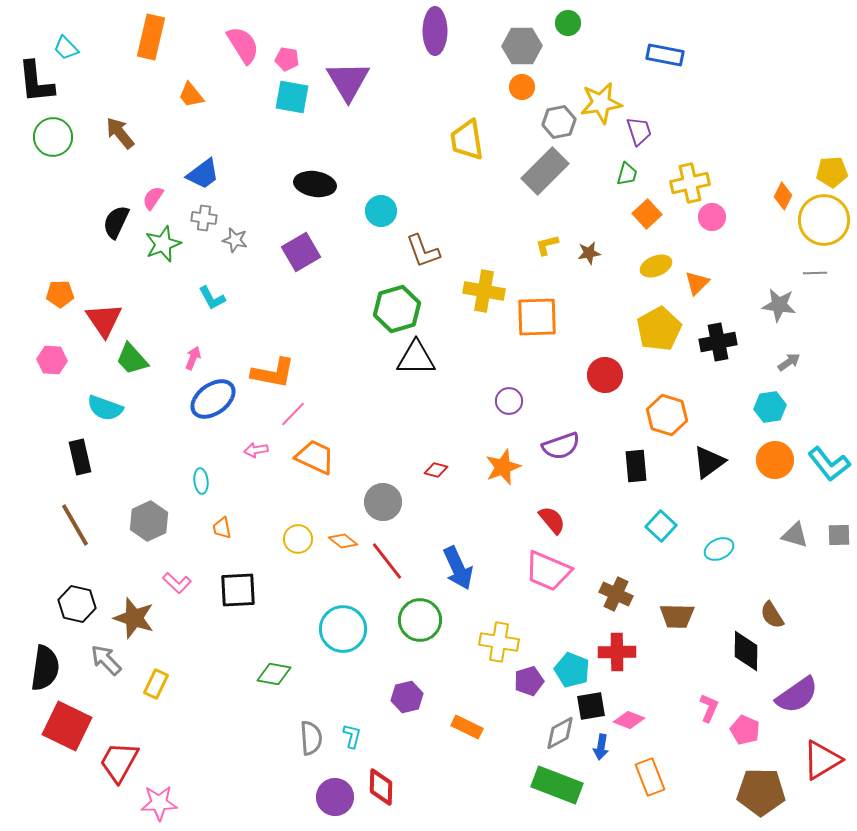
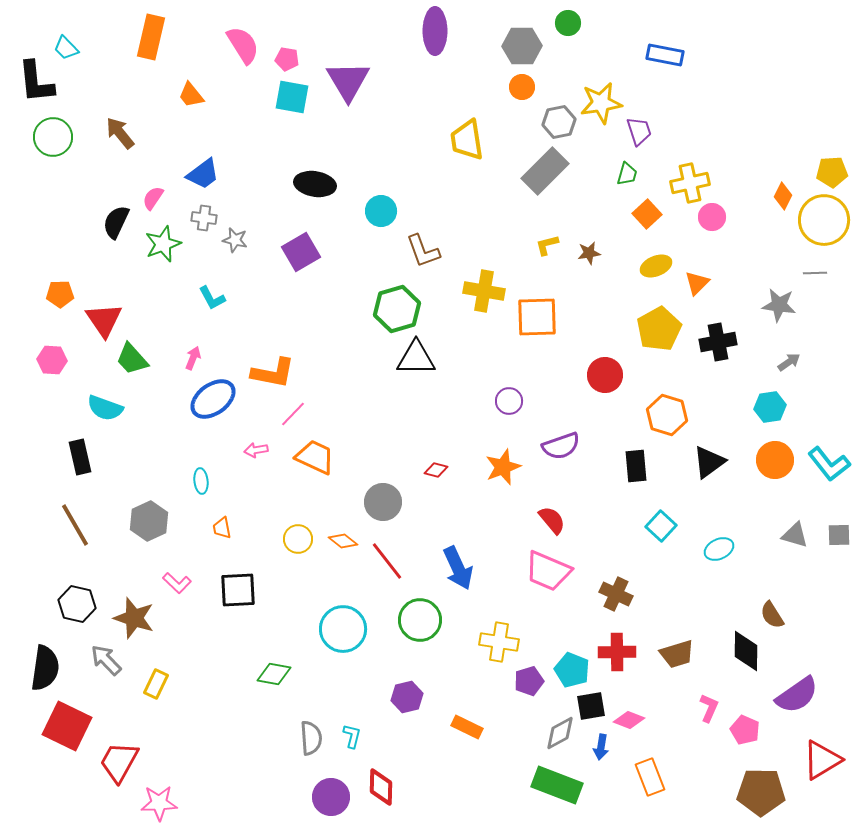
brown trapezoid at (677, 616): moved 38 px down; rotated 18 degrees counterclockwise
purple circle at (335, 797): moved 4 px left
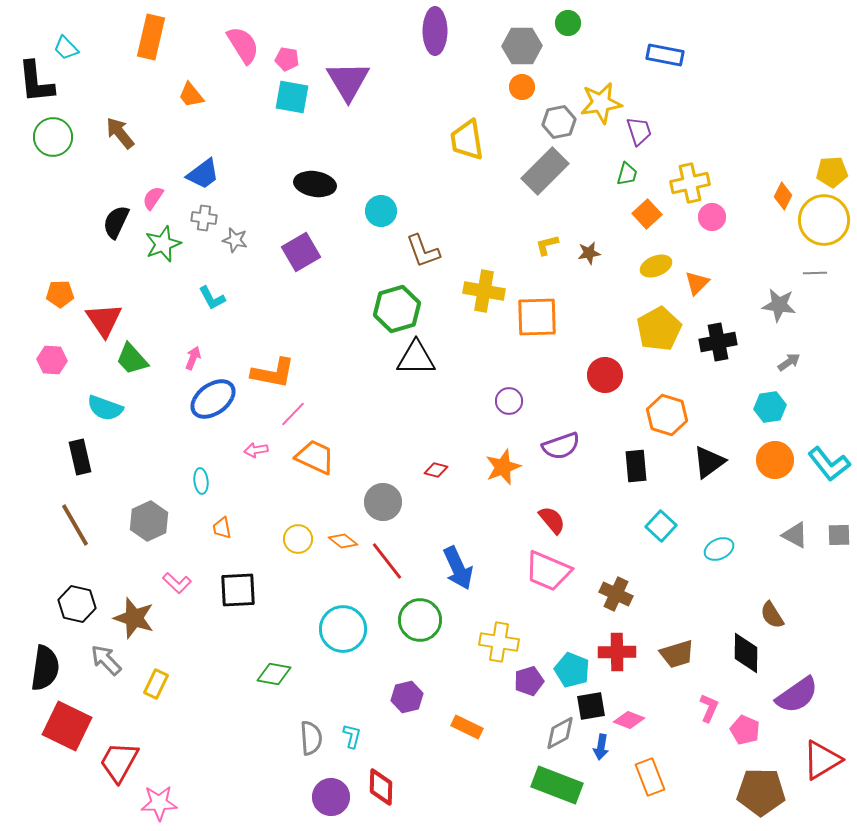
gray triangle at (795, 535): rotated 12 degrees clockwise
black diamond at (746, 651): moved 2 px down
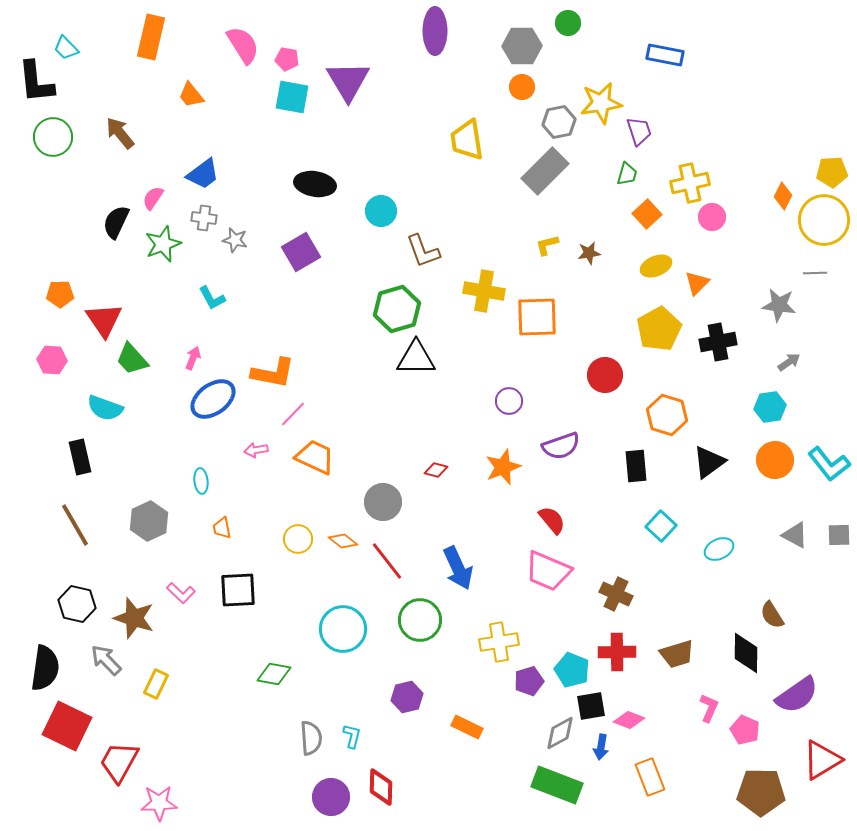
pink L-shape at (177, 583): moved 4 px right, 10 px down
yellow cross at (499, 642): rotated 18 degrees counterclockwise
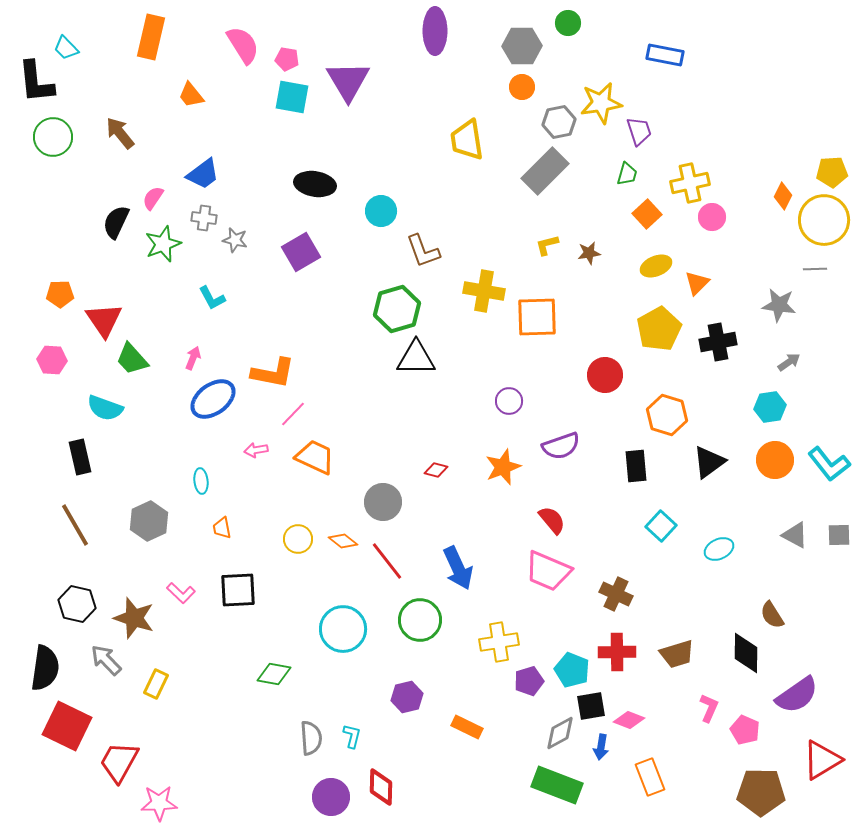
gray line at (815, 273): moved 4 px up
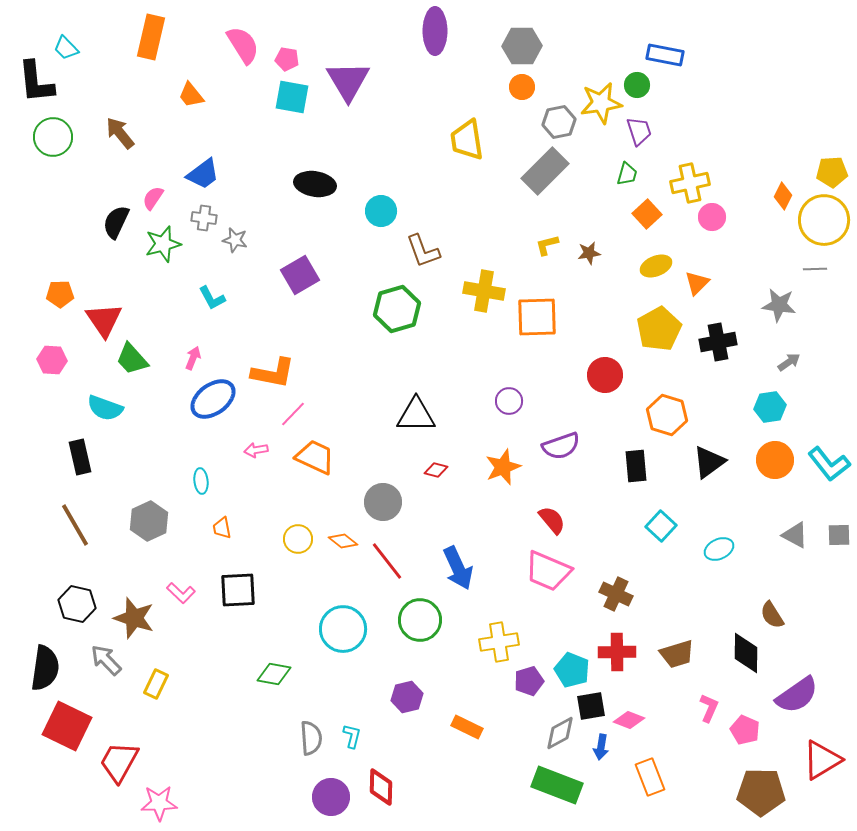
green circle at (568, 23): moved 69 px right, 62 px down
green star at (163, 244): rotated 6 degrees clockwise
purple square at (301, 252): moved 1 px left, 23 px down
black triangle at (416, 358): moved 57 px down
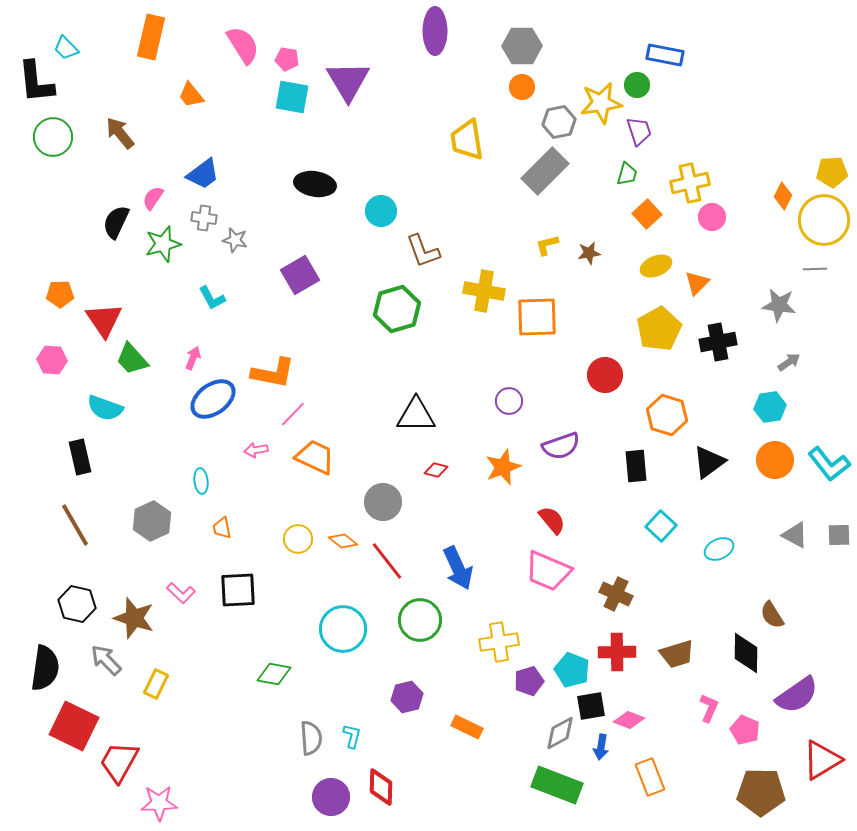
gray hexagon at (149, 521): moved 3 px right
red square at (67, 726): moved 7 px right
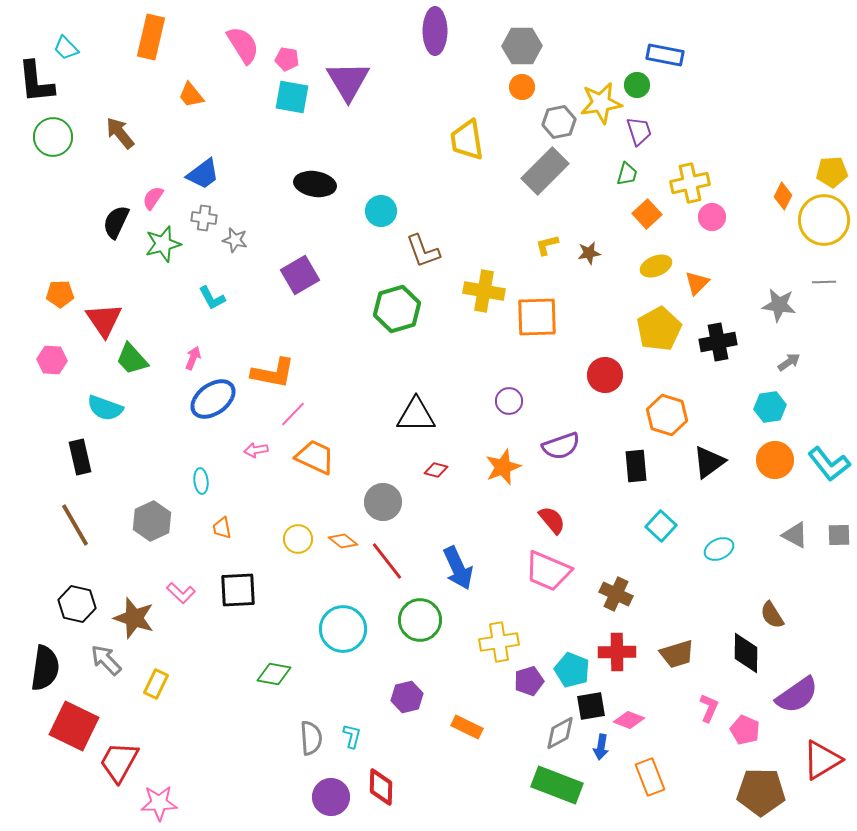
gray line at (815, 269): moved 9 px right, 13 px down
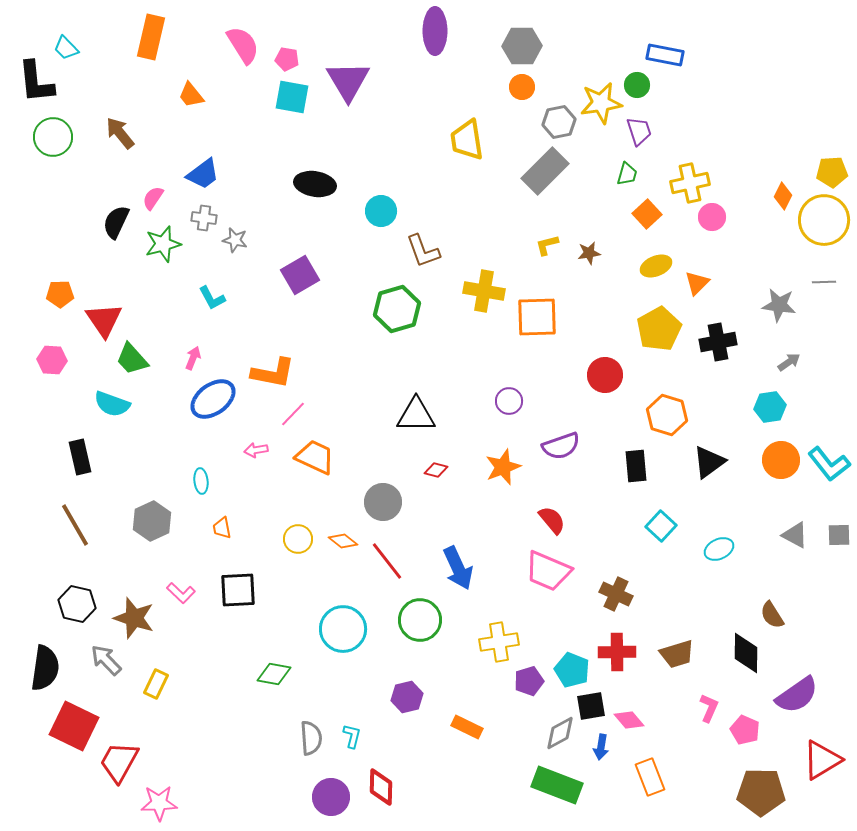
cyan semicircle at (105, 408): moved 7 px right, 4 px up
orange circle at (775, 460): moved 6 px right
pink diamond at (629, 720): rotated 28 degrees clockwise
